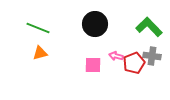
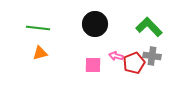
green line: rotated 15 degrees counterclockwise
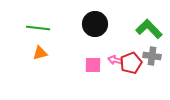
green L-shape: moved 2 px down
pink arrow: moved 1 px left, 4 px down
red pentagon: moved 3 px left
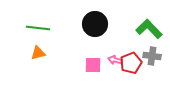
orange triangle: moved 2 px left
